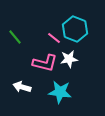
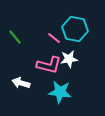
cyan hexagon: rotated 10 degrees counterclockwise
pink L-shape: moved 4 px right, 2 px down
white arrow: moved 1 px left, 4 px up
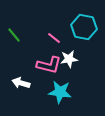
cyan hexagon: moved 9 px right, 2 px up
green line: moved 1 px left, 2 px up
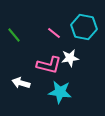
pink line: moved 5 px up
white star: moved 1 px right, 1 px up
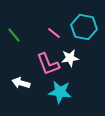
pink L-shape: moved 1 px left, 1 px up; rotated 55 degrees clockwise
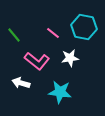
pink line: moved 1 px left
pink L-shape: moved 11 px left, 3 px up; rotated 30 degrees counterclockwise
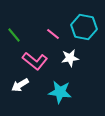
pink line: moved 1 px down
pink L-shape: moved 2 px left
white arrow: moved 1 px left, 2 px down; rotated 48 degrees counterclockwise
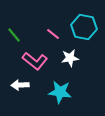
white arrow: rotated 30 degrees clockwise
